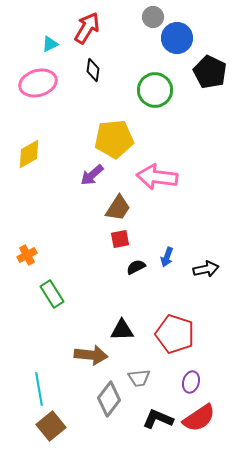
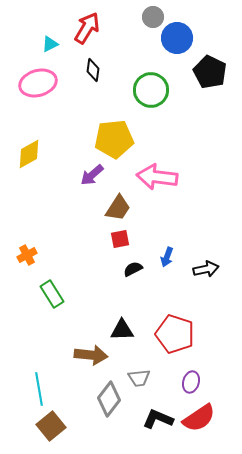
green circle: moved 4 px left
black semicircle: moved 3 px left, 2 px down
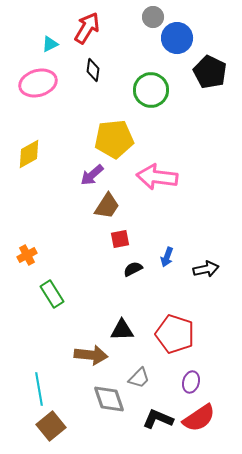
brown trapezoid: moved 11 px left, 2 px up
gray trapezoid: rotated 40 degrees counterclockwise
gray diamond: rotated 56 degrees counterclockwise
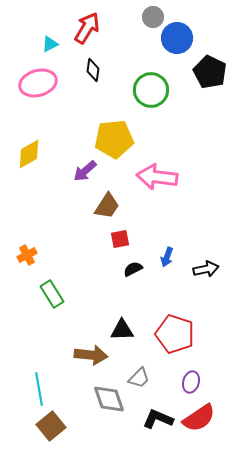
purple arrow: moved 7 px left, 4 px up
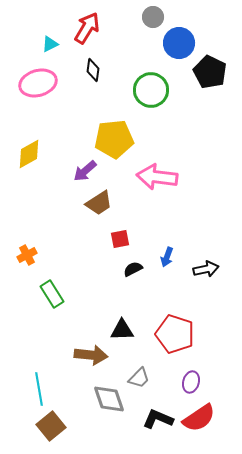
blue circle: moved 2 px right, 5 px down
brown trapezoid: moved 8 px left, 3 px up; rotated 24 degrees clockwise
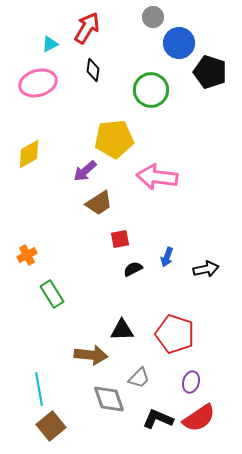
black pentagon: rotated 8 degrees counterclockwise
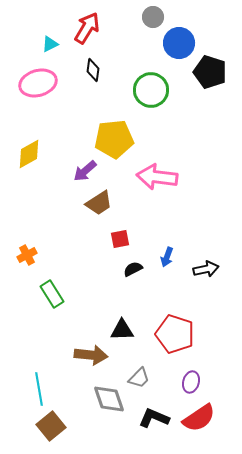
black L-shape: moved 4 px left, 1 px up
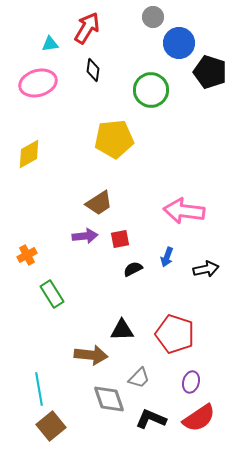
cyan triangle: rotated 18 degrees clockwise
purple arrow: moved 65 px down; rotated 145 degrees counterclockwise
pink arrow: moved 27 px right, 34 px down
black L-shape: moved 3 px left, 1 px down
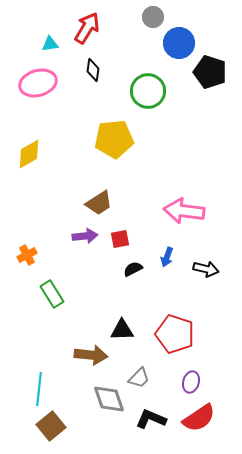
green circle: moved 3 px left, 1 px down
black arrow: rotated 25 degrees clockwise
cyan line: rotated 16 degrees clockwise
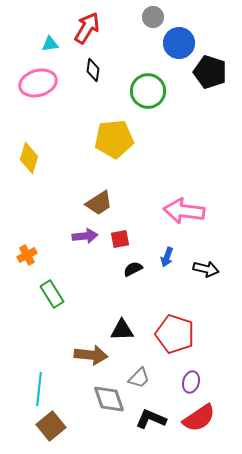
yellow diamond: moved 4 px down; rotated 44 degrees counterclockwise
